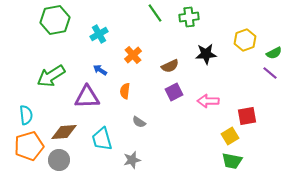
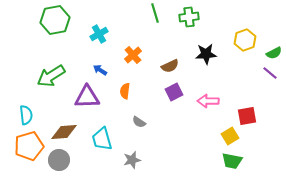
green line: rotated 18 degrees clockwise
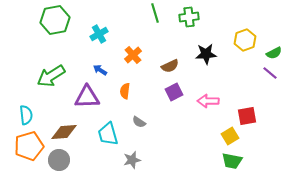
cyan trapezoid: moved 6 px right, 5 px up
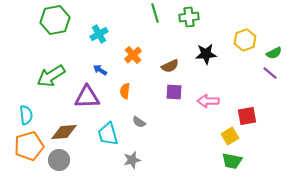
purple square: rotated 30 degrees clockwise
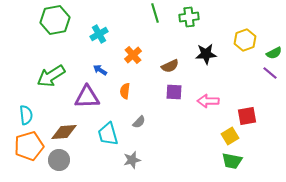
gray semicircle: rotated 80 degrees counterclockwise
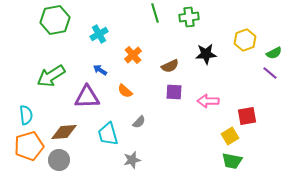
orange semicircle: rotated 56 degrees counterclockwise
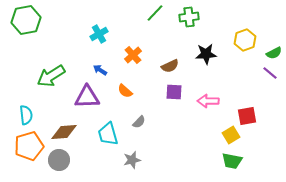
green line: rotated 60 degrees clockwise
green hexagon: moved 29 px left
yellow square: moved 1 px right, 1 px up
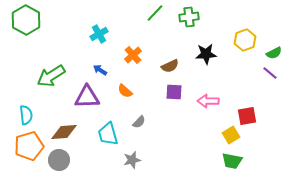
green hexagon: rotated 20 degrees counterclockwise
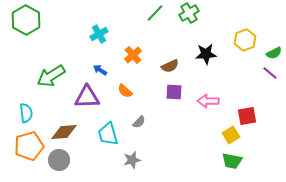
green cross: moved 4 px up; rotated 24 degrees counterclockwise
cyan semicircle: moved 2 px up
